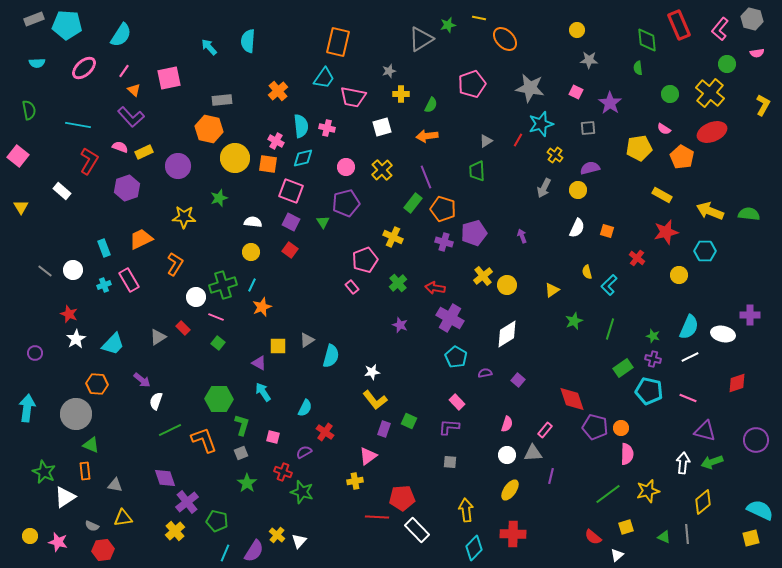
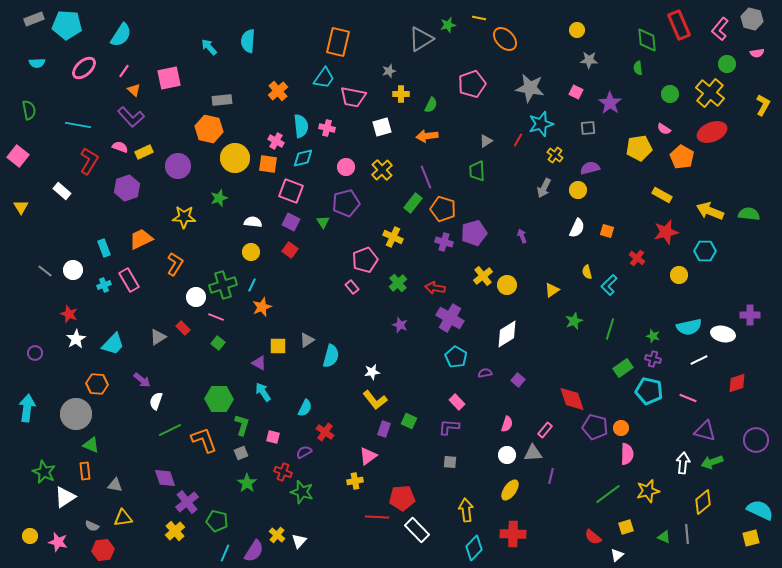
cyan semicircle at (689, 327): rotated 55 degrees clockwise
white line at (690, 357): moved 9 px right, 3 px down
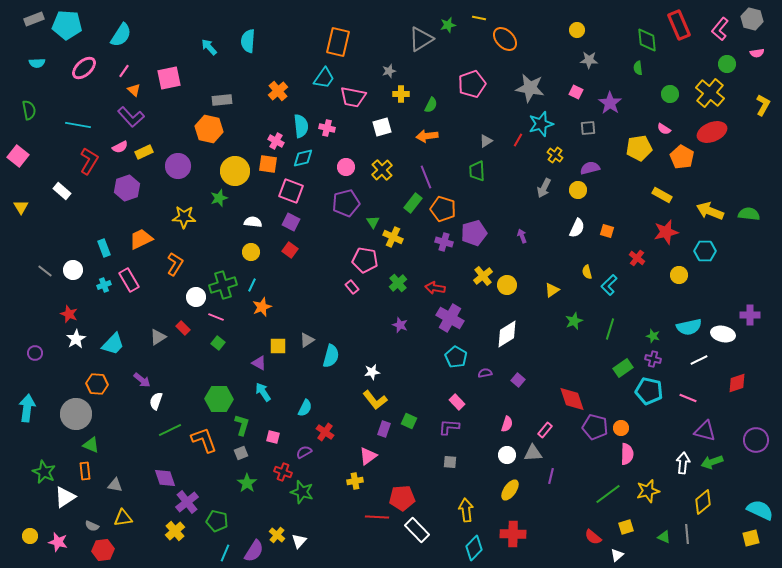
pink semicircle at (120, 147): rotated 133 degrees clockwise
yellow circle at (235, 158): moved 13 px down
green triangle at (323, 222): moved 50 px right
pink pentagon at (365, 260): rotated 30 degrees clockwise
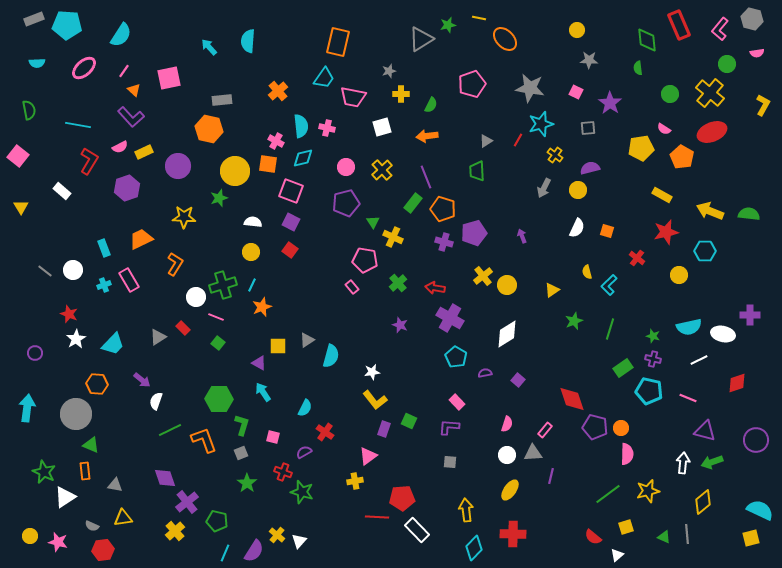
yellow pentagon at (639, 148): moved 2 px right
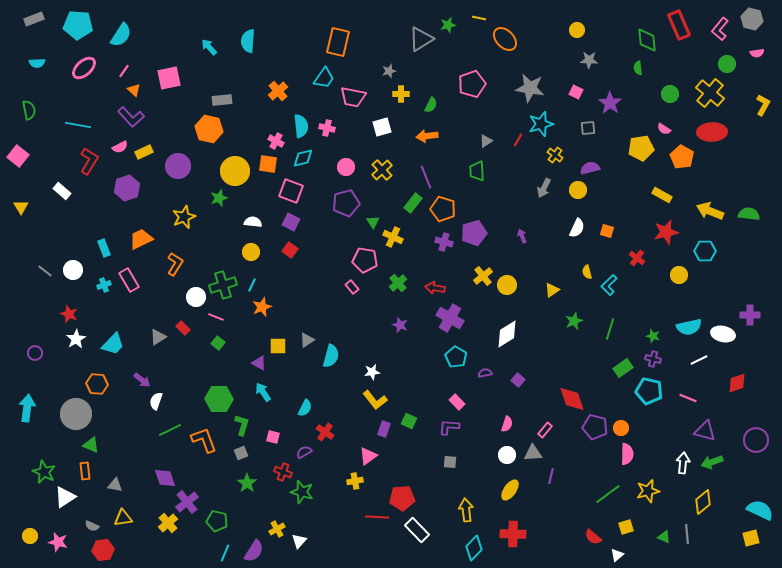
cyan pentagon at (67, 25): moved 11 px right
red ellipse at (712, 132): rotated 20 degrees clockwise
yellow star at (184, 217): rotated 25 degrees counterclockwise
yellow cross at (175, 531): moved 7 px left, 8 px up
yellow cross at (277, 535): moved 6 px up; rotated 21 degrees clockwise
